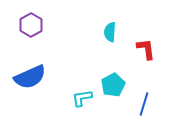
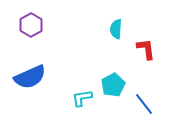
cyan semicircle: moved 6 px right, 3 px up
blue line: rotated 55 degrees counterclockwise
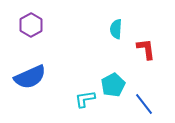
cyan L-shape: moved 3 px right, 1 px down
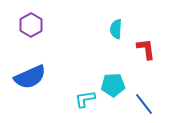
cyan pentagon: rotated 25 degrees clockwise
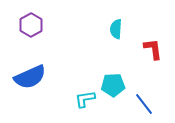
red L-shape: moved 7 px right
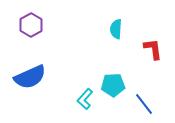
cyan L-shape: rotated 40 degrees counterclockwise
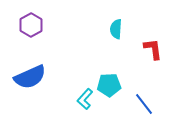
cyan pentagon: moved 4 px left
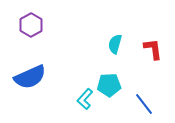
cyan semicircle: moved 1 px left, 15 px down; rotated 12 degrees clockwise
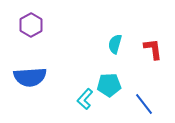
blue semicircle: rotated 20 degrees clockwise
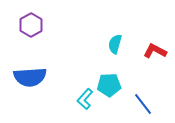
red L-shape: moved 2 px right, 2 px down; rotated 55 degrees counterclockwise
blue line: moved 1 px left
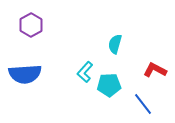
red L-shape: moved 19 px down
blue semicircle: moved 5 px left, 3 px up
cyan L-shape: moved 27 px up
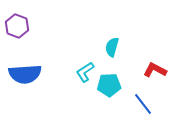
purple hexagon: moved 14 px left, 1 px down; rotated 10 degrees counterclockwise
cyan semicircle: moved 3 px left, 3 px down
cyan L-shape: rotated 15 degrees clockwise
